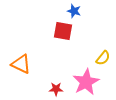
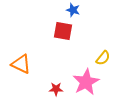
blue star: moved 1 px left, 1 px up
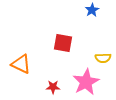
blue star: moved 19 px right; rotated 24 degrees clockwise
red square: moved 12 px down
yellow semicircle: rotated 49 degrees clockwise
red star: moved 3 px left, 2 px up
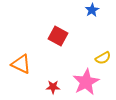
red square: moved 5 px left, 7 px up; rotated 18 degrees clockwise
yellow semicircle: rotated 28 degrees counterclockwise
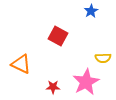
blue star: moved 1 px left, 1 px down
yellow semicircle: rotated 28 degrees clockwise
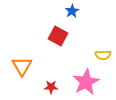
blue star: moved 19 px left
yellow semicircle: moved 3 px up
orange triangle: moved 1 px right, 2 px down; rotated 35 degrees clockwise
red star: moved 2 px left
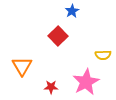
red square: rotated 18 degrees clockwise
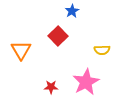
yellow semicircle: moved 1 px left, 5 px up
orange triangle: moved 1 px left, 16 px up
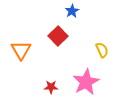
yellow semicircle: rotated 112 degrees counterclockwise
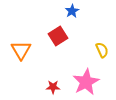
red square: rotated 12 degrees clockwise
red star: moved 2 px right
